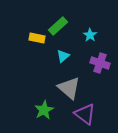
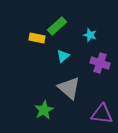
green rectangle: moved 1 px left
cyan star: rotated 16 degrees counterclockwise
purple triangle: moved 17 px right; rotated 30 degrees counterclockwise
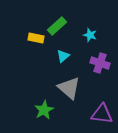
yellow rectangle: moved 1 px left
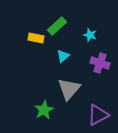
gray triangle: moved 1 px down; rotated 30 degrees clockwise
purple triangle: moved 4 px left, 1 px down; rotated 35 degrees counterclockwise
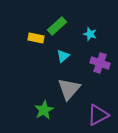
cyan star: moved 1 px up
